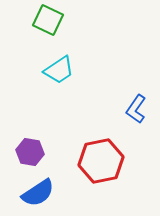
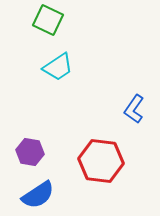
cyan trapezoid: moved 1 px left, 3 px up
blue L-shape: moved 2 px left
red hexagon: rotated 18 degrees clockwise
blue semicircle: moved 2 px down
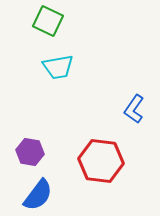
green square: moved 1 px down
cyan trapezoid: rotated 24 degrees clockwise
blue semicircle: rotated 20 degrees counterclockwise
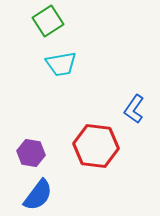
green square: rotated 32 degrees clockwise
cyan trapezoid: moved 3 px right, 3 px up
purple hexagon: moved 1 px right, 1 px down
red hexagon: moved 5 px left, 15 px up
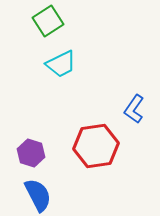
cyan trapezoid: rotated 16 degrees counterclockwise
red hexagon: rotated 15 degrees counterclockwise
purple hexagon: rotated 8 degrees clockwise
blue semicircle: rotated 64 degrees counterclockwise
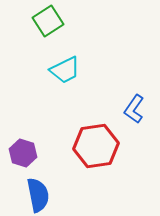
cyan trapezoid: moved 4 px right, 6 px down
purple hexagon: moved 8 px left
blue semicircle: rotated 16 degrees clockwise
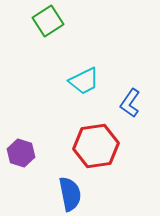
cyan trapezoid: moved 19 px right, 11 px down
blue L-shape: moved 4 px left, 6 px up
purple hexagon: moved 2 px left
blue semicircle: moved 32 px right, 1 px up
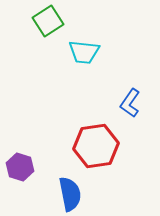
cyan trapezoid: moved 29 px up; rotated 32 degrees clockwise
purple hexagon: moved 1 px left, 14 px down
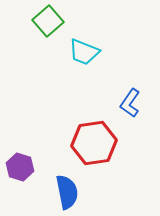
green square: rotated 8 degrees counterclockwise
cyan trapezoid: rotated 16 degrees clockwise
red hexagon: moved 2 px left, 3 px up
blue semicircle: moved 3 px left, 2 px up
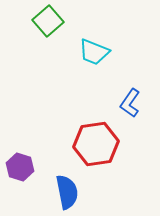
cyan trapezoid: moved 10 px right
red hexagon: moved 2 px right, 1 px down
